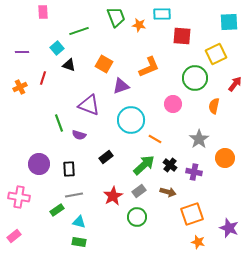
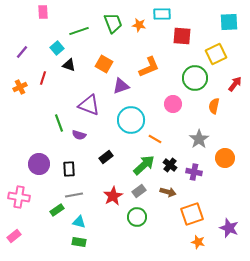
green trapezoid at (116, 17): moved 3 px left, 6 px down
purple line at (22, 52): rotated 48 degrees counterclockwise
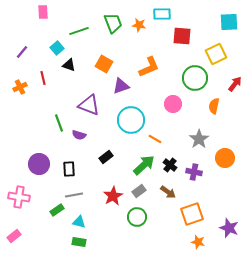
red line at (43, 78): rotated 32 degrees counterclockwise
brown arrow at (168, 192): rotated 21 degrees clockwise
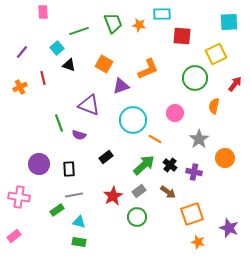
orange L-shape at (149, 67): moved 1 px left, 2 px down
pink circle at (173, 104): moved 2 px right, 9 px down
cyan circle at (131, 120): moved 2 px right
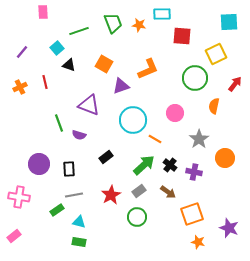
red line at (43, 78): moved 2 px right, 4 px down
red star at (113, 196): moved 2 px left, 1 px up
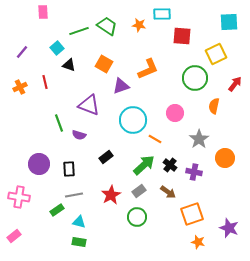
green trapezoid at (113, 23): moved 6 px left, 3 px down; rotated 35 degrees counterclockwise
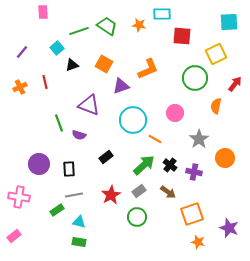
black triangle at (69, 65): moved 3 px right; rotated 40 degrees counterclockwise
orange semicircle at (214, 106): moved 2 px right
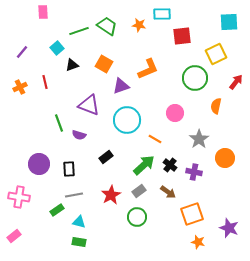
red square at (182, 36): rotated 12 degrees counterclockwise
red arrow at (235, 84): moved 1 px right, 2 px up
cyan circle at (133, 120): moved 6 px left
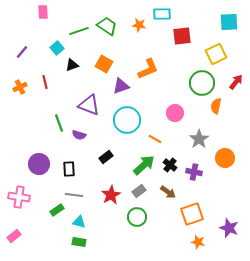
green circle at (195, 78): moved 7 px right, 5 px down
gray line at (74, 195): rotated 18 degrees clockwise
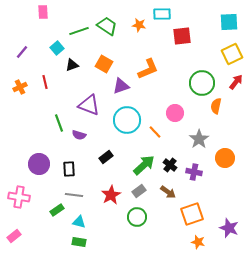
yellow square at (216, 54): moved 16 px right
orange line at (155, 139): moved 7 px up; rotated 16 degrees clockwise
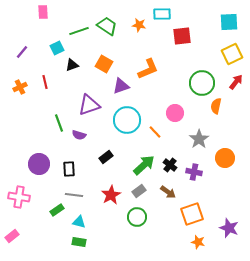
cyan square at (57, 48): rotated 16 degrees clockwise
purple triangle at (89, 105): rotated 40 degrees counterclockwise
pink rectangle at (14, 236): moved 2 px left
